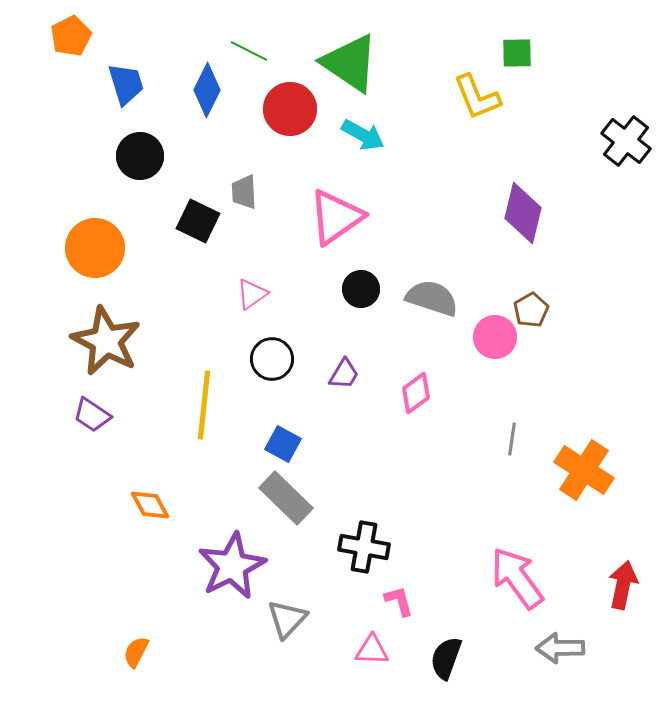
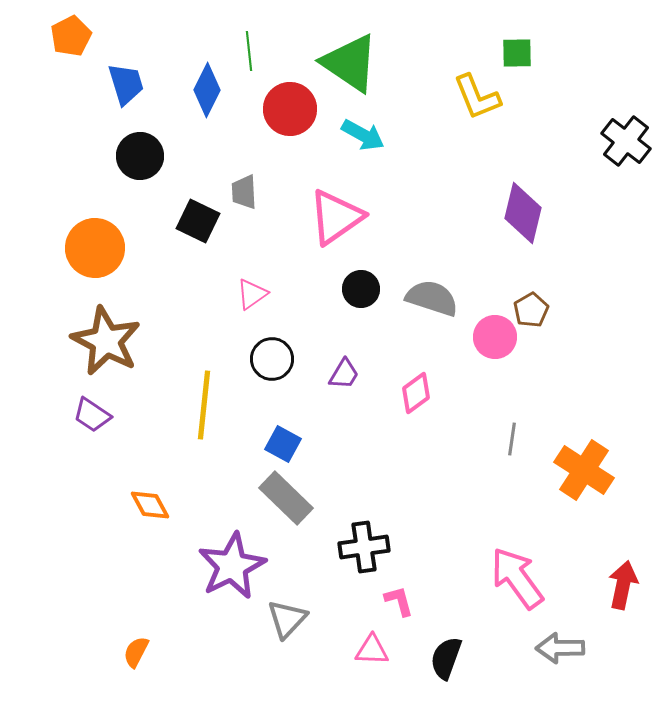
green line at (249, 51): rotated 57 degrees clockwise
black cross at (364, 547): rotated 18 degrees counterclockwise
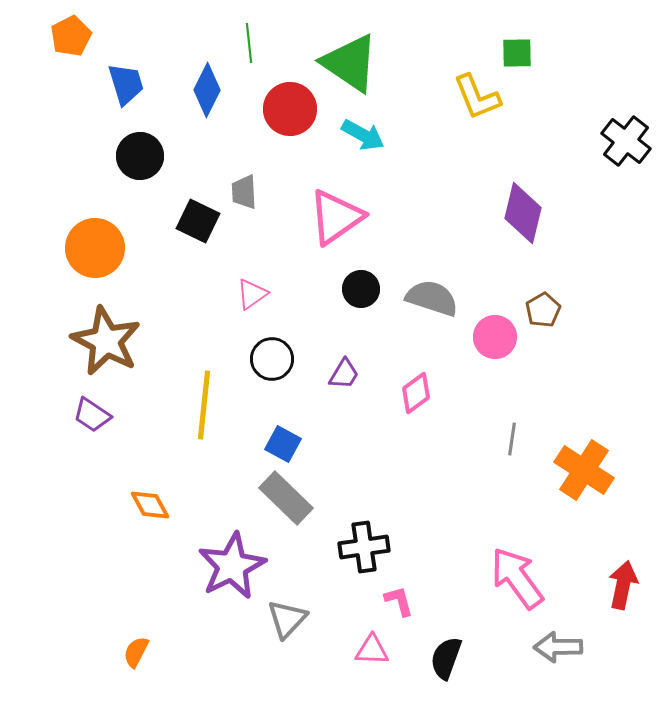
green line at (249, 51): moved 8 px up
brown pentagon at (531, 310): moved 12 px right
gray arrow at (560, 648): moved 2 px left, 1 px up
